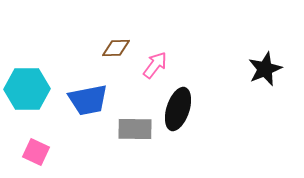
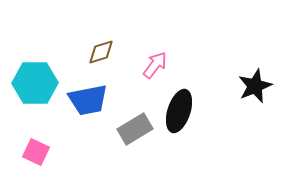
brown diamond: moved 15 px left, 4 px down; rotated 16 degrees counterclockwise
black star: moved 10 px left, 17 px down
cyan hexagon: moved 8 px right, 6 px up
black ellipse: moved 1 px right, 2 px down
gray rectangle: rotated 32 degrees counterclockwise
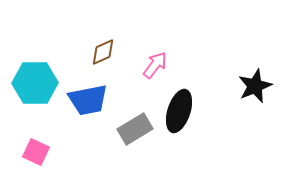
brown diamond: moved 2 px right; rotated 8 degrees counterclockwise
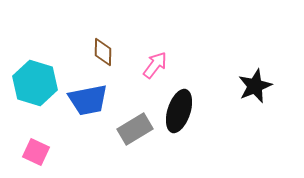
brown diamond: rotated 64 degrees counterclockwise
cyan hexagon: rotated 18 degrees clockwise
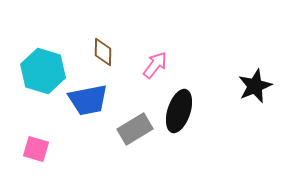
cyan hexagon: moved 8 px right, 12 px up
pink square: moved 3 px up; rotated 8 degrees counterclockwise
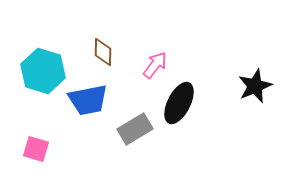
black ellipse: moved 8 px up; rotated 9 degrees clockwise
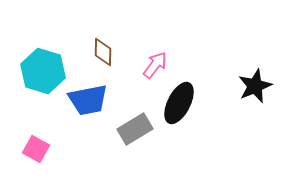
pink square: rotated 12 degrees clockwise
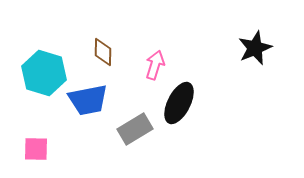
pink arrow: rotated 20 degrees counterclockwise
cyan hexagon: moved 1 px right, 2 px down
black star: moved 38 px up
pink square: rotated 28 degrees counterclockwise
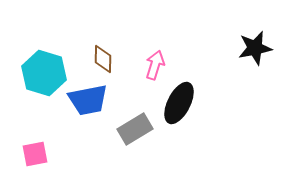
black star: rotated 12 degrees clockwise
brown diamond: moved 7 px down
pink square: moved 1 px left, 5 px down; rotated 12 degrees counterclockwise
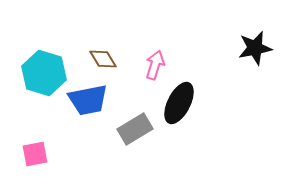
brown diamond: rotated 32 degrees counterclockwise
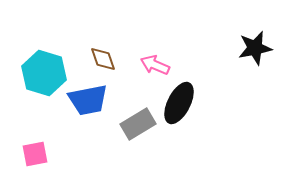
brown diamond: rotated 12 degrees clockwise
pink arrow: rotated 84 degrees counterclockwise
gray rectangle: moved 3 px right, 5 px up
